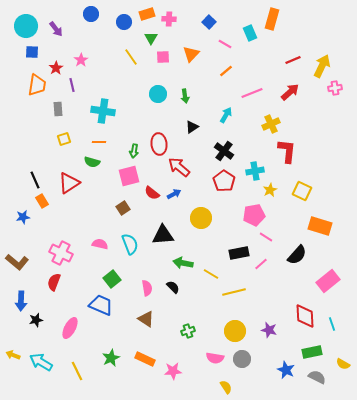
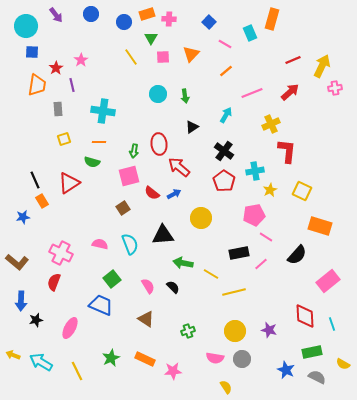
purple arrow at (56, 29): moved 14 px up
pink semicircle at (147, 288): moved 1 px right, 2 px up; rotated 21 degrees counterclockwise
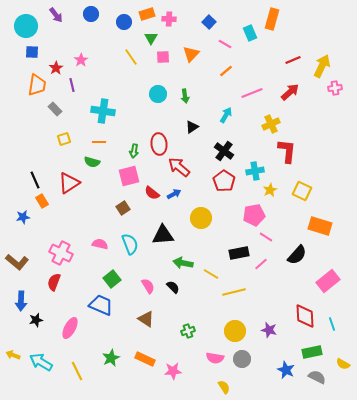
gray rectangle at (58, 109): moved 3 px left; rotated 40 degrees counterclockwise
yellow semicircle at (226, 387): moved 2 px left
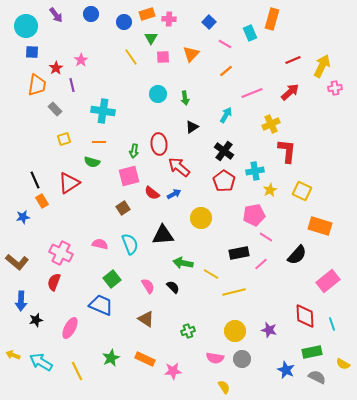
green arrow at (185, 96): moved 2 px down
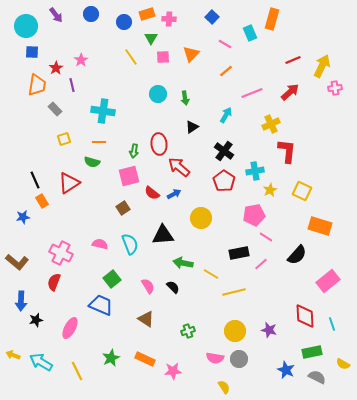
blue square at (209, 22): moved 3 px right, 5 px up
gray circle at (242, 359): moved 3 px left
